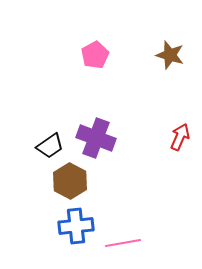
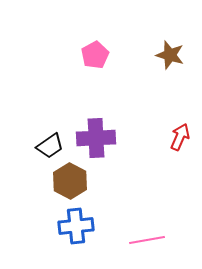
purple cross: rotated 24 degrees counterclockwise
pink line: moved 24 px right, 3 px up
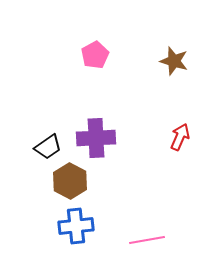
brown star: moved 4 px right, 6 px down
black trapezoid: moved 2 px left, 1 px down
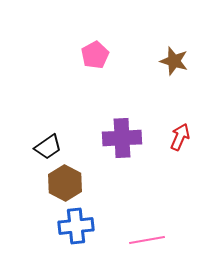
purple cross: moved 26 px right
brown hexagon: moved 5 px left, 2 px down
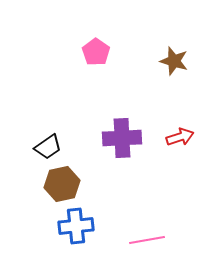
pink pentagon: moved 1 px right, 3 px up; rotated 8 degrees counterclockwise
red arrow: rotated 48 degrees clockwise
brown hexagon: moved 3 px left, 1 px down; rotated 20 degrees clockwise
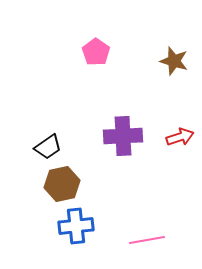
purple cross: moved 1 px right, 2 px up
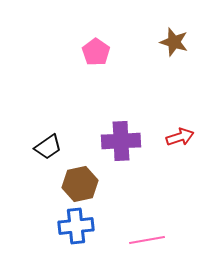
brown star: moved 19 px up
purple cross: moved 2 px left, 5 px down
brown hexagon: moved 18 px right
